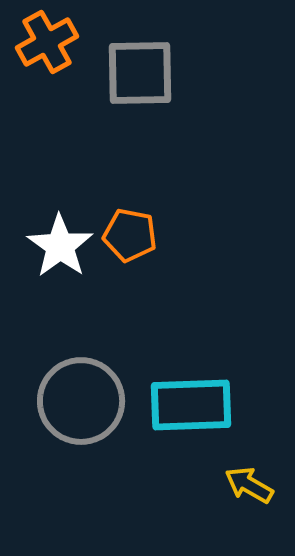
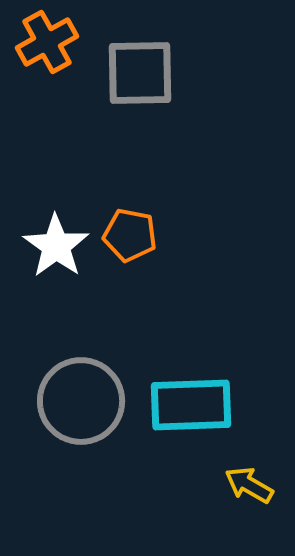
white star: moved 4 px left
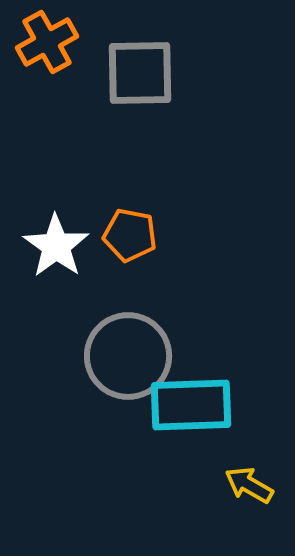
gray circle: moved 47 px right, 45 px up
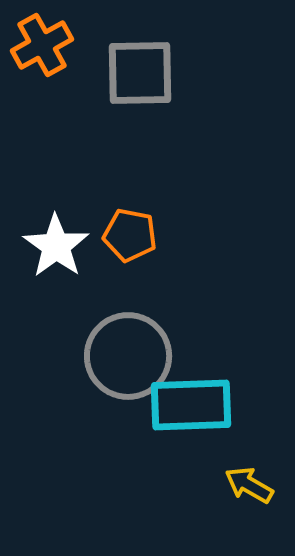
orange cross: moved 5 px left, 3 px down
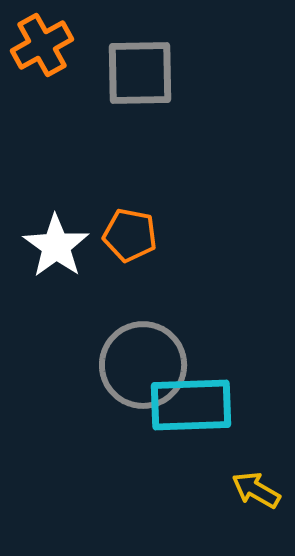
gray circle: moved 15 px right, 9 px down
yellow arrow: moved 7 px right, 5 px down
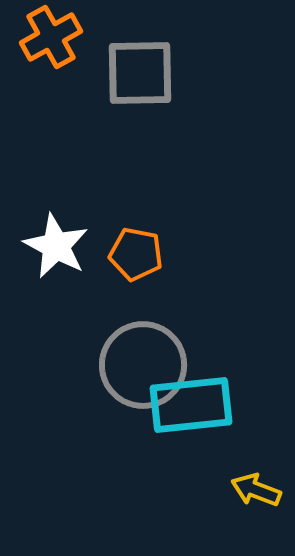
orange cross: moved 9 px right, 8 px up
orange pentagon: moved 6 px right, 19 px down
white star: rotated 8 degrees counterclockwise
cyan rectangle: rotated 4 degrees counterclockwise
yellow arrow: rotated 9 degrees counterclockwise
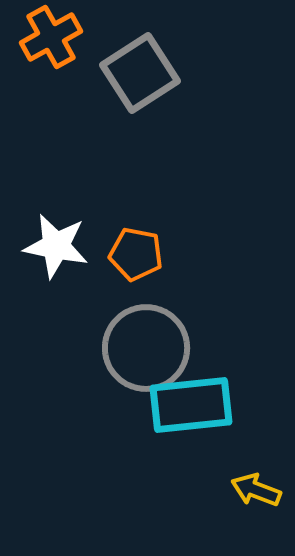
gray square: rotated 32 degrees counterclockwise
white star: rotated 16 degrees counterclockwise
gray circle: moved 3 px right, 17 px up
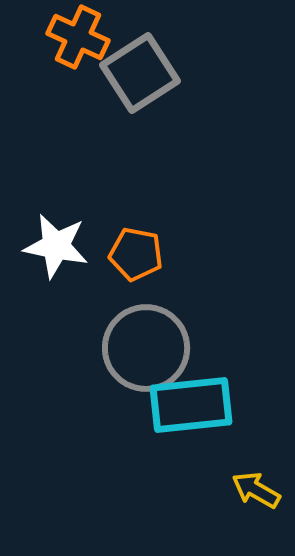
orange cross: moved 27 px right; rotated 36 degrees counterclockwise
yellow arrow: rotated 9 degrees clockwise
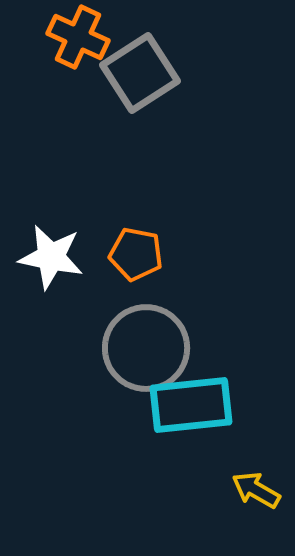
white star: moved 5 px left, 11 px down
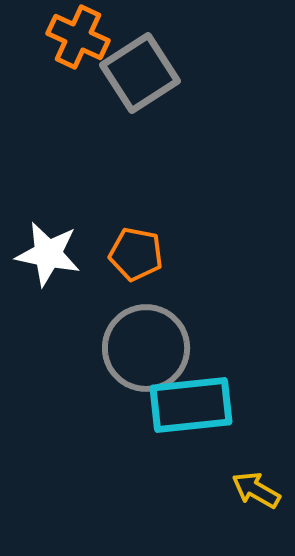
white star: moved 3 px left, 3 px up
